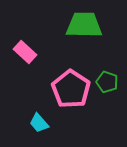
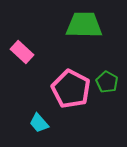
pink rectangle: moved 3 px left
green pentagon: rotated 10 degrees clockwise
pink pentagon: rotated 6 degrees counterclockwise
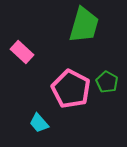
green trapezoid: rotated 105 degrees clockwise
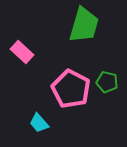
green pentagon: rotated 15 degrees counterclockwise
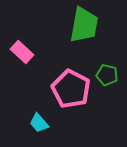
green trapezoid: rotated 6 degrees counterclockwise
green pentagon: moved 7 px up
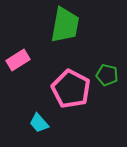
green trapezoid: moved 19 px left
pink rectangle: moved 4 px left, 8 px down; rotated 75 degrees counterclockwise
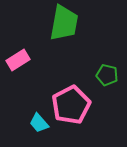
green trapezoid: moved 1 px left, 2 px up
pink pentagon: moved 16 px down; rotated 18 degrees clockwise
